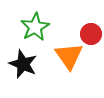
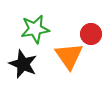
green star: moved 2 px down; rotated 20 degrees clockwise
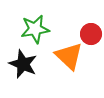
orange triangle: rotated 12 degrees counterclockwise
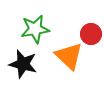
black star: rotated 8 degrees counterclockwise
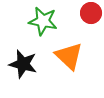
green star: moved 8 px right, 8 px up; rotated 20 degrees clockwise
red circle: moved 21 px up
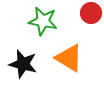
orange triangle: moved 2 px down; rotated 12 degrees counterclockwise
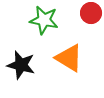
green star: moved 1 px right, 1 px up
black star: moved 2 px left, 1 px down
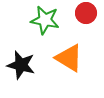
red circle: moved 5 px left
green star: moved 1 px right
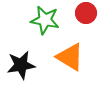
orange triangle: moved 1 px right, 1 px up
black star: rotated 24 degrees counterclockwise
